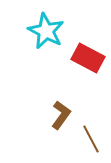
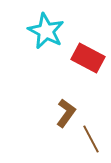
brown L-shape: moved 5 px right, 2 px up
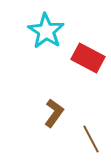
cyan star: rotated 6 degrees clockwise
brown L-shape: moved 12 px left
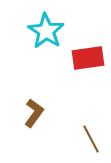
red rectangle: rotated 36 degrees counterclockwise
brown L-shape: moved 20 px left
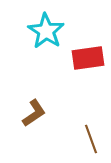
brown L-shape: rotated 20 degrees clockwise
brown line: rotated 8 degrees clockwise
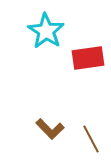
brown L-shape: moved 16 px right, 16 px down; rotated 80 degrees clockwise
brown line: rotated 8 degrees counterclockwise
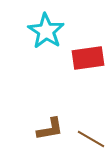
brown L-shape: rotated 56 degrees counterclockwise
brown line: rotated 32 degrees counterclockwise
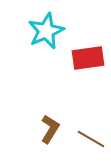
cyan star: rotated 15 degrees clockwise
brown L-shape: rotated 48 degrees counterclockwise
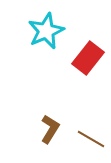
red rectangle: rotated 44 degrees counterclockwise
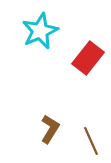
cyan star: moved 6 px left
brown line: moved 2 px down; rotated 36 degrees clockwise
